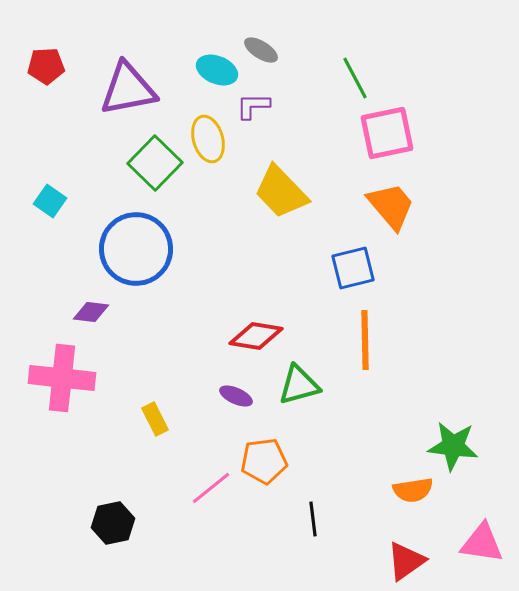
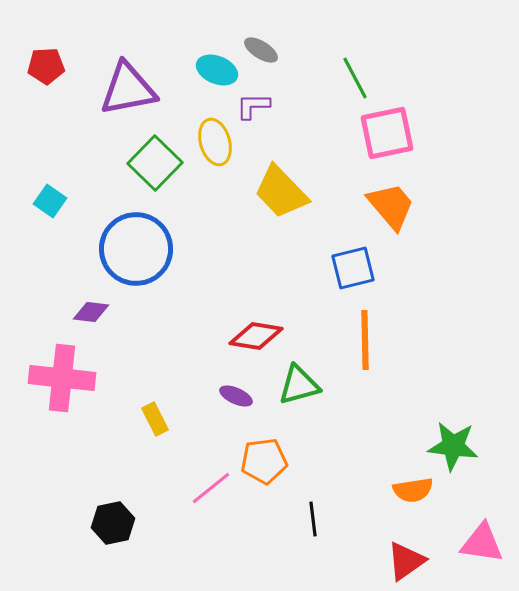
yellow ellipse: moved 7 px right, 3 px down
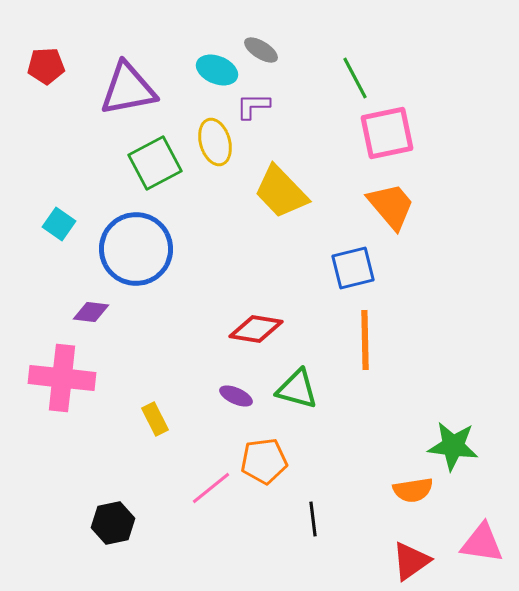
green square: rotated 18 degrees clockwise
cyan square: moved 9 px right, 23 px down
red diamond: moved 7 px up
green triangle: moved 2 px left, 4 px down; rotated 30 degrees clockwise
red triangle: moved 5 px right
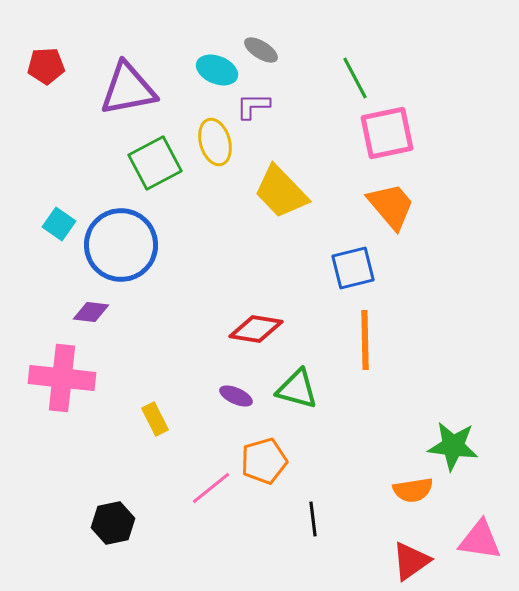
blue circle: moved 15 px left, 4 px up
orange pentagon: rotated 9 degrees counterclockwise
pink triangle: moved 2 px left, 3 px up
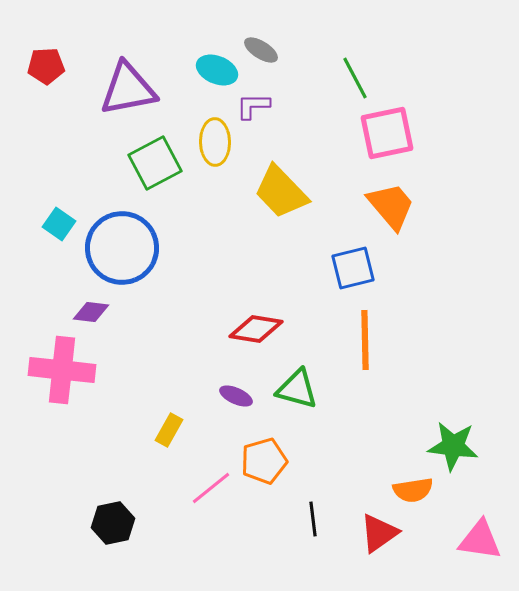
yellow ellipse: rotated 15 degrees clockwise
blue circle: moved 1 px right, 3 px down
pink cross: moved 8 px up
yellow rectangle: moved 14 px right, 11 px down; rotated 56 degrees clockwise
red triangle: moved 32 px left, 28 px up
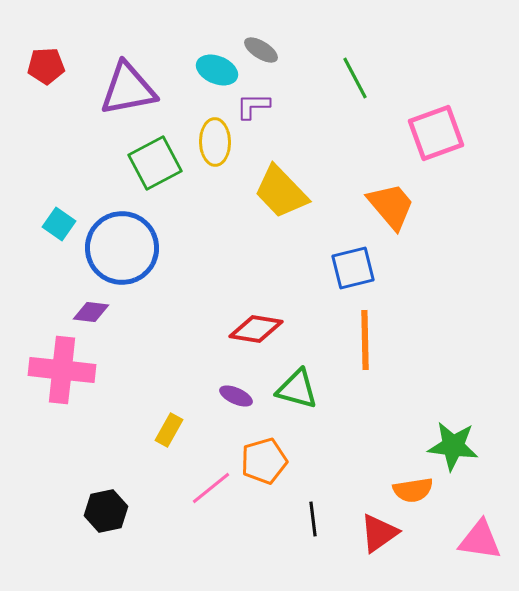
pink square: moved 49 px right; rotated 8 degrees counterclockwise
black hexagon: moved 7 px left, 12 px up
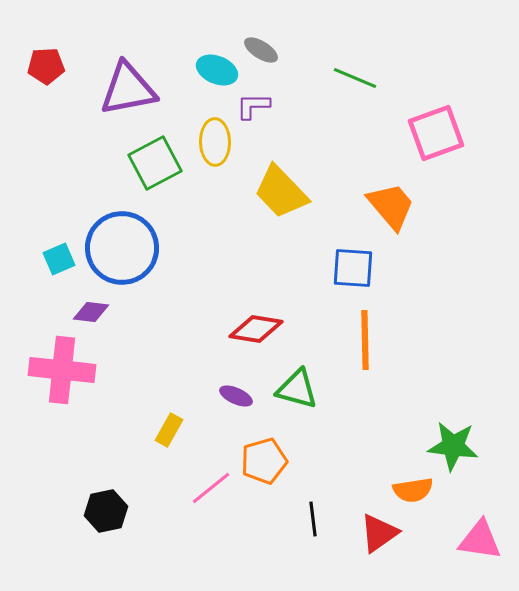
green line: rotated 39 degrees counterclockwise
cyan square: moved 35 px down; rotated 32 degrees clockwise
blue square: rotated 18 degrees clockwise
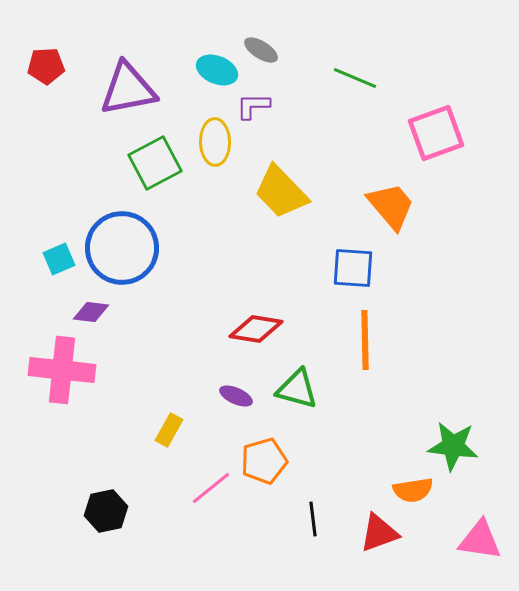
red triangle: rotated 15 degrees clockwise
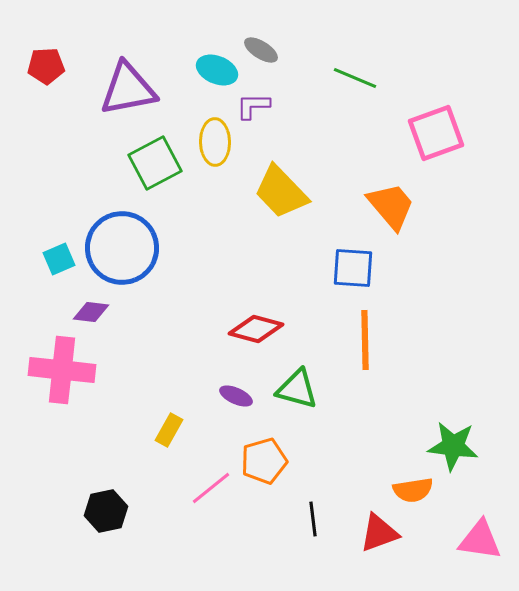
red diamond: rotated 6 degrees clockwise
